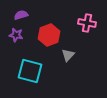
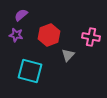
purple semicircle: rotated 24 degrees counterclockwise
pink cross: moved 4 px right, 14 px down
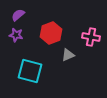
purple semicircle: moved 3 px left
red hexagon: moved 2 px right, 2 px up
gray triangle: rotated 24 degrees clockwise
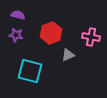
purple semicircle: rotated 56 degrees clockwise
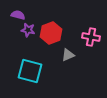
purple star: moved 12 px right, 5 px up
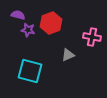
red hexagon: moved 10 px up
pink cross: moved 1 px right
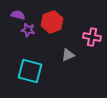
red hexagon: moved 1 px right, 1 px up
